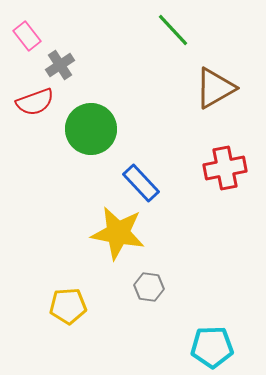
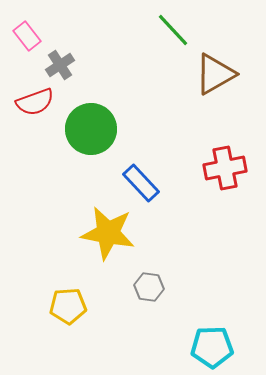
brown triangle: moved 14 px up
yellow star: moved 10 px left
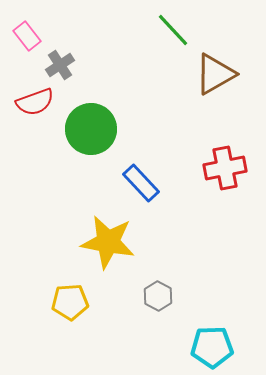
yellow star: moved 9 px down
gray hexagon: moved 9 px right, 9 px down; rotated 20 degrees clockwise
yellow pentagon: moved 2 px right, 4 px up
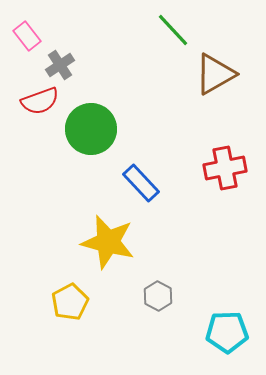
red semicircle: moved 5 px right, 1 px up
yellow star: rotated 4 degrees clockwise
yellow pentagon: rotated 24 degrees counterclockwise
cyan pentagon: moved 15 px right, 15 px up
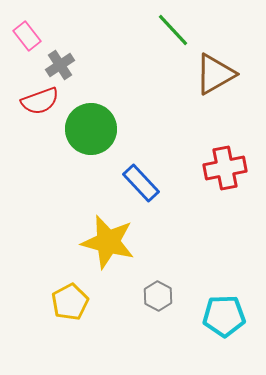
cyan pentagon: moved 3 px left, 16 px up
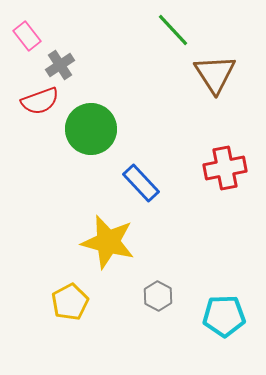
brown triangle: rotated 33 degrees counterclockwise
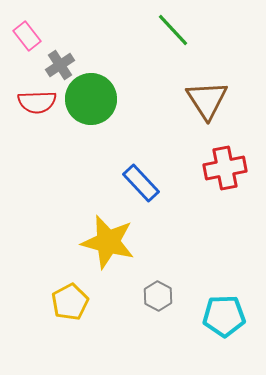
brown triangle: moved 8 px left, 26 px down
red semicircle: moved 3 px left, 1 px down; rotated 18 degrees clockwise
green circle: moved 30 px up
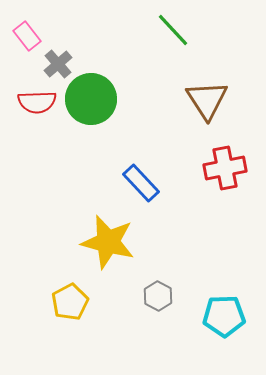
gray cross: moved 2 px left, 1 px up; rotated 8 degrees counterclockwise
